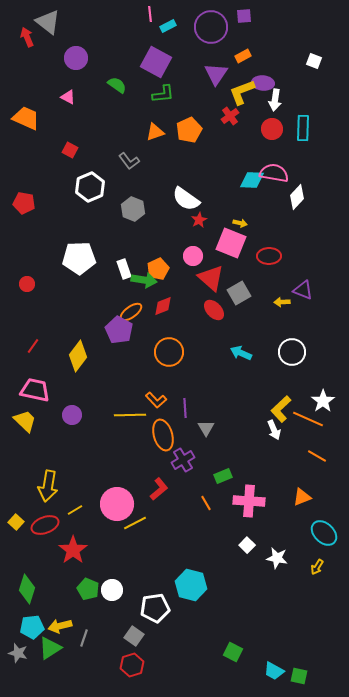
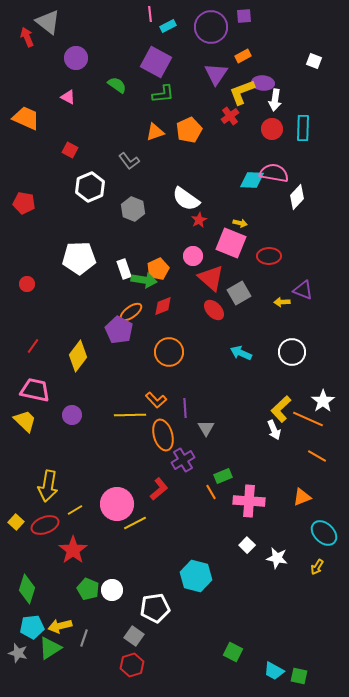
orange line at (206, 503): moved 5 px right, 11 px up
cyan hexagon at (191, 585): moved 5 px right, 9 px up
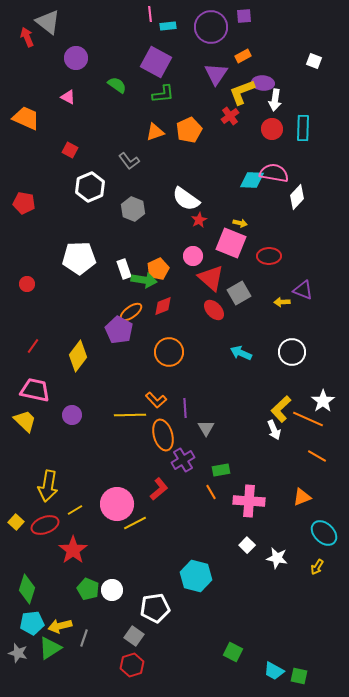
cyan rectangle at (168, 26): rotated 21 degrees clockwise
green rectangle at (223, 476): moved 2 px left, 6 px up; rotated 12 degrees clockwise
cyan pentagon at (32, 627): moved 4 px up
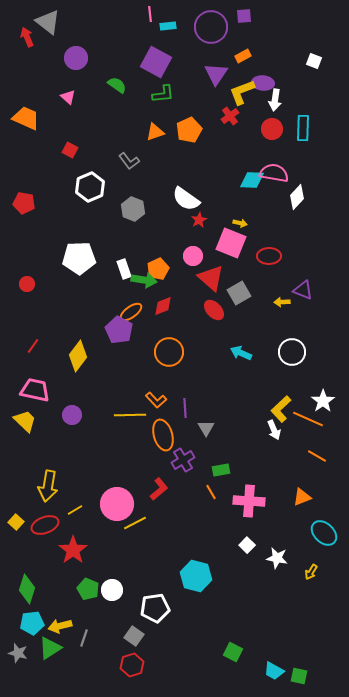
pink triangle at (68, 97): rotated 14 degrees clockwise
yellow arrow at (317, 567): moved 6 px left, 5 px down
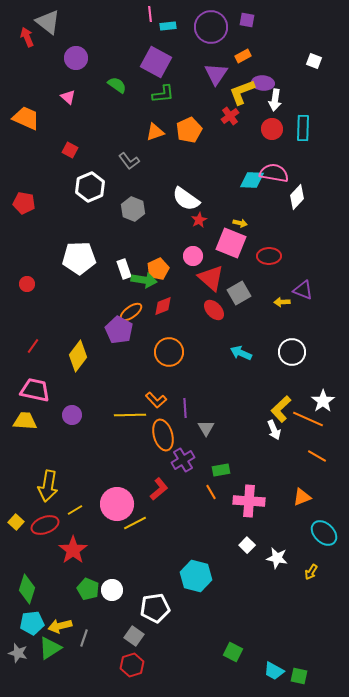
purple square at (244, 16): moved 3 px right, 4 px down; rotated 14 degrees clockwise
yellow trapezoid at (25, 421): rotated 40 degrees counterclockwise
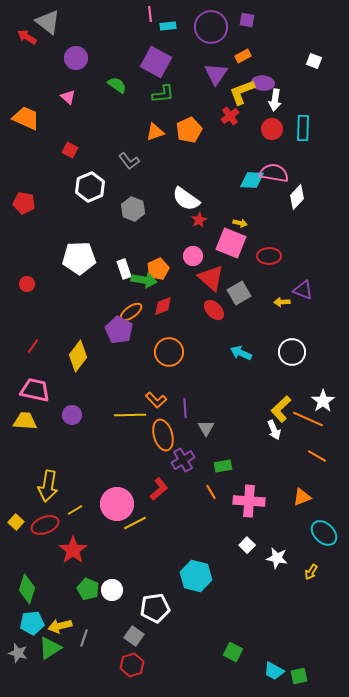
red arrow at (27, 37): rotated 36 degrees counterclockwise
green rectangle at (221, 470): moved 2 px right, 4 px up
green square at (299, 676): rotated 24 degrees counterclockwise
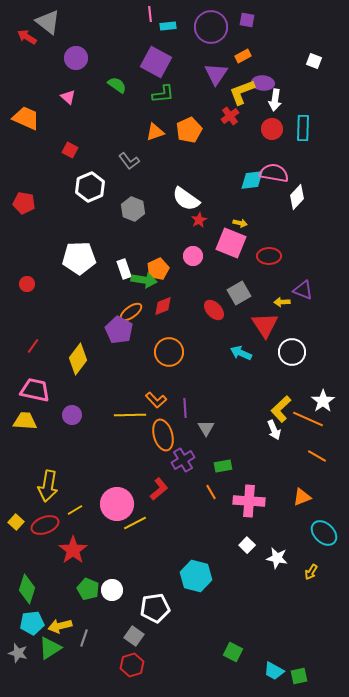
cyan diamond at (252, 180): rotated 10 degrees counterclockwise
red triangle at (211, 278): moved 54 px right, 47 px down; rotated 16 degrees clockwise
yellow diamond at (78, 356): moved 3 px down
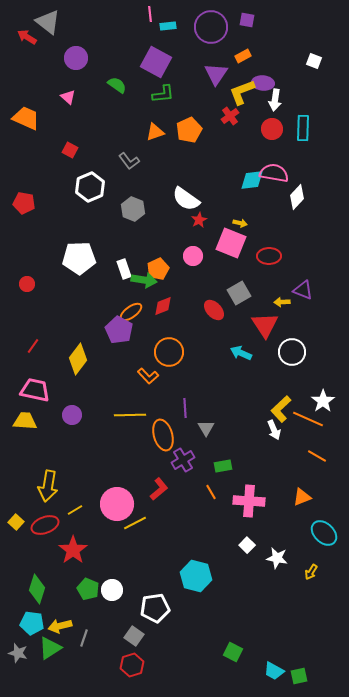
orange L-shape at (156, 400): moved 8 px left, 24 px up
green diamond at (27, 589): moved 10 px right
cyan pentagon at (32, 623): rotated 15 degrees clockwise
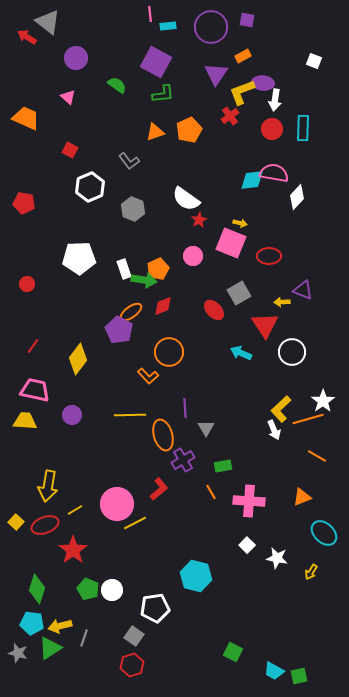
orange line at (308, 419): rotated 40 degrees counterclockwise
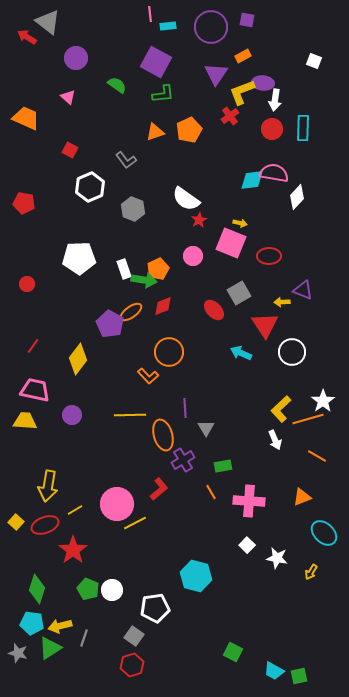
gray L-shape at (129, 161): moved 3 px left, 1 px up
purple pentagon at (119, 330): moved 9 px left, 6 px up
white arrow at (274, 430): moved 1 px right, 10 px down
